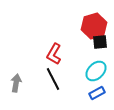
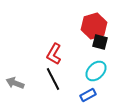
black square: rotated 21 degrees clockwise
gray arrow: moved 1 px left; rotated 78 degrees counterclockwise
blue rectangle: moved 9 px left, 2 px down
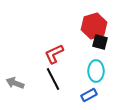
red L-shape: rotated 35 degrees clockwise
cyan ellipse: rotated 45 degrees counterclockwise
blue rectangle: moved 1 px right
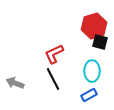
cyan ellipse: moved 4 px left
